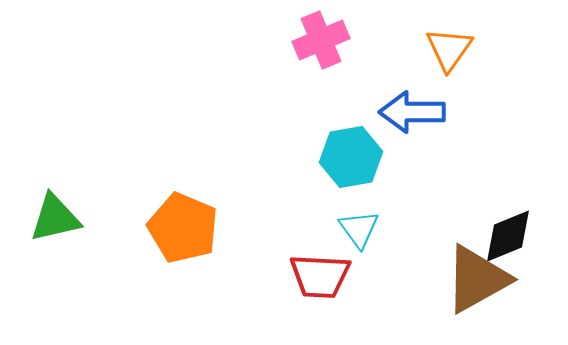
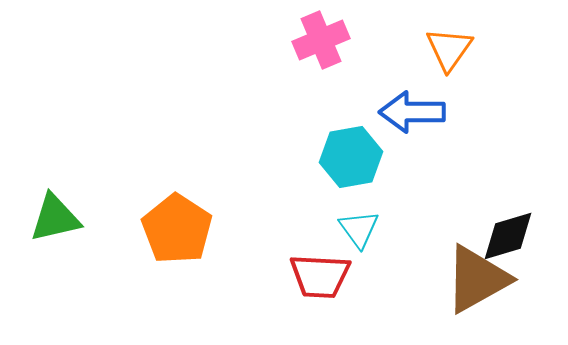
orange pentagon: moved 6 px left, 1 px down; rotated 10 degrees clockwise
black diamond: rotated 6 degrees clockwise
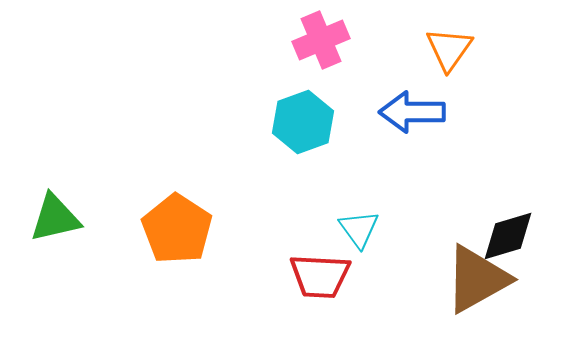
cyan hexagon: moved 48 px left, 35 px up; rotated 10 degrees counterclockwise
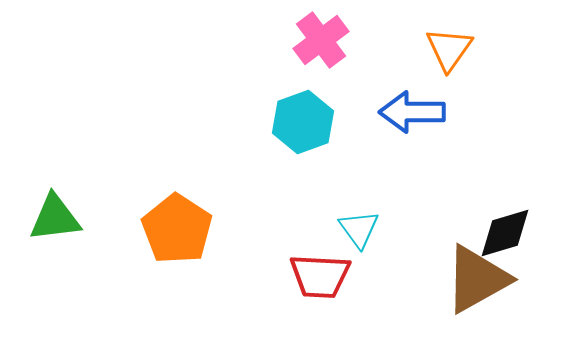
pink cross: rotated 14 degrees counterclockwise
green triangle: rotated 6 degrees clockwise
black diamond: moved 3 px left, 3 px up
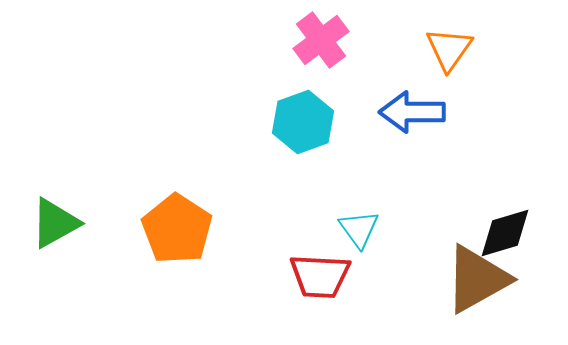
green triangle: moved 5 px down; rotated 22 degrees counterclockwise
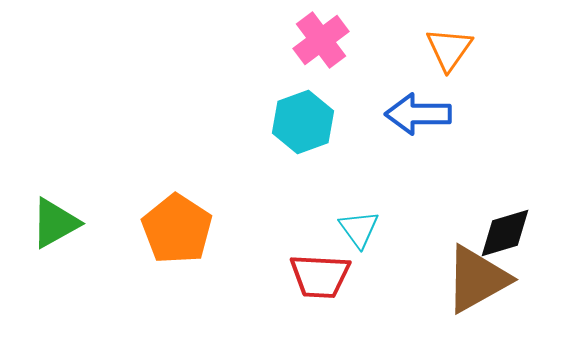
blue arrow: moved 6 px right, 2 px down
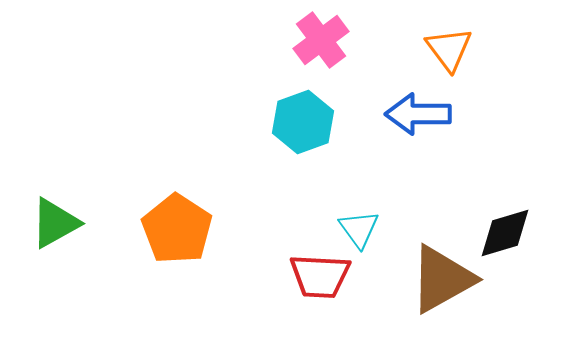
orange triangle: rotated 12 degrees counterclockwise
brown triangle: moved 35 px left
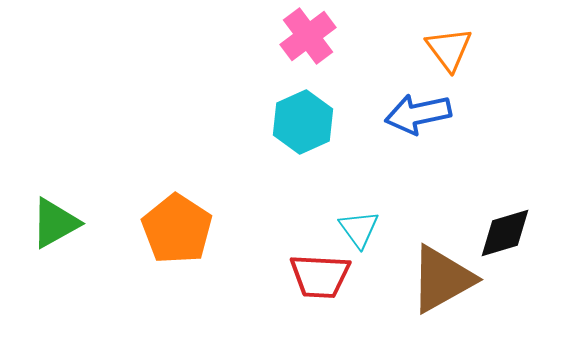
pink cross: moved 13 px left, 4 px up
blue arrow: rotated 12 degrees counterclockwise
cyan hexagon: rotated 4 degrees counterclockwise
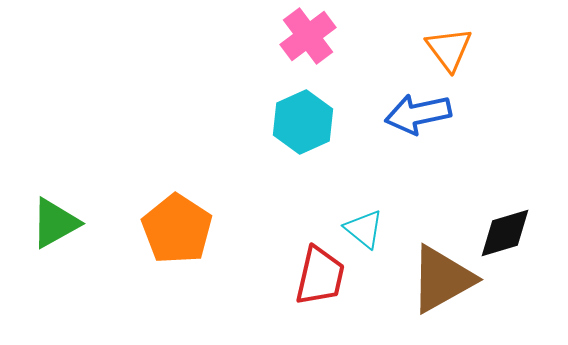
cyan triangle: moved 5 px right; rotated 15 degrees counterclockwise
red trapezoid: rotated 80 degrees counterclockwise
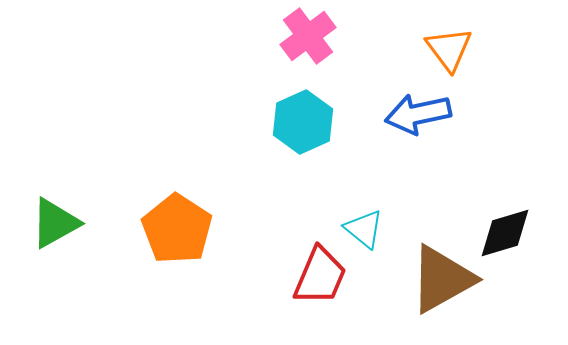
red trapezoid: rotated 10 degrees clockwise
